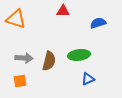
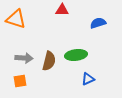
red triangle: moved 1 px left, 1 px up
green ellipse: moved 3 px left
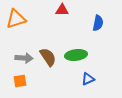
orange triangle: rotated 35 degrees counterclockwise
blue semicircle: rotated 119 degrees clockwise
brown semicircle: moved 1 px left, 4 px up; rotated 48 degrees counterclockwise
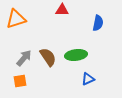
gray arrow: rotated 54 degrees counterclockwise
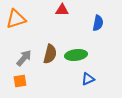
brown semicircle: moved 2 px right, 3 px up; rotated 48 degrees clockwise
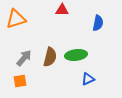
brown semicircle: moved 3 px down
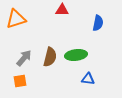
blue triangle: rotated 32 degrees clockwise
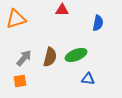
green ellipse: rotated 15 degrees counterclockwise
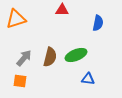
orange square: rotated 16 degrees clockwise
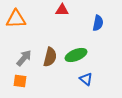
orange triangle: rotated 15 degrees clockwise
blue triangle: moved 2 px left; rotated 32 degrees clockwise
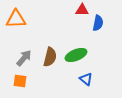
red triangle: moved 20 px right
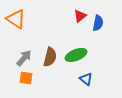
red triangle: moved 2 px left, 6 px down; rotated 40 degrees counterclockwise
orange triangle: rotated 35 degrees clockwise
orange square: moved 6 px right, 3 px up
